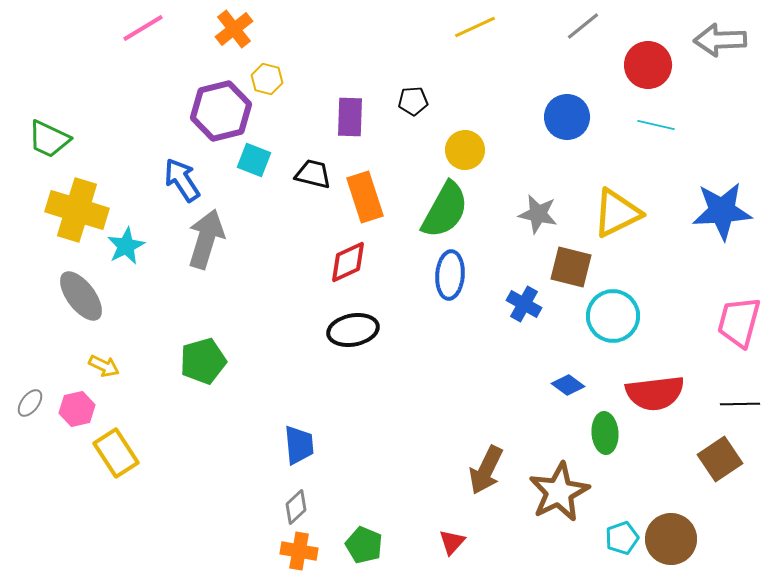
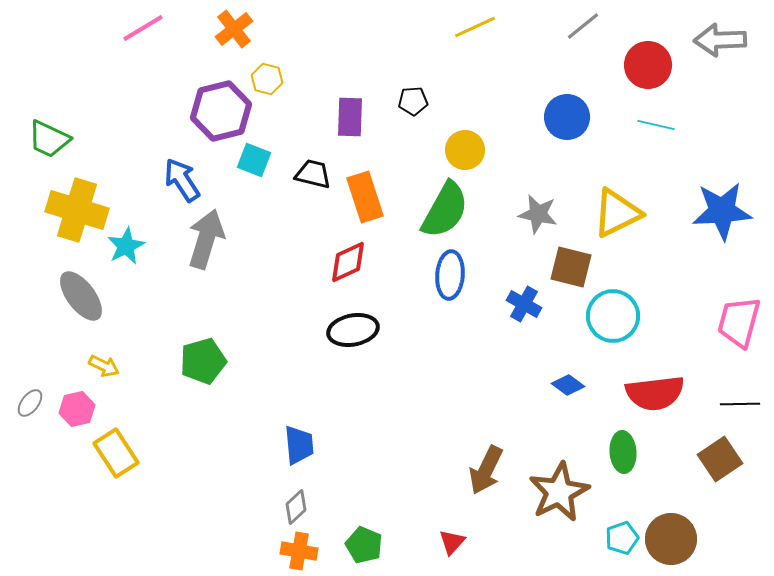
green ellipse at (605, 433): moved 18 px right, 19 px down
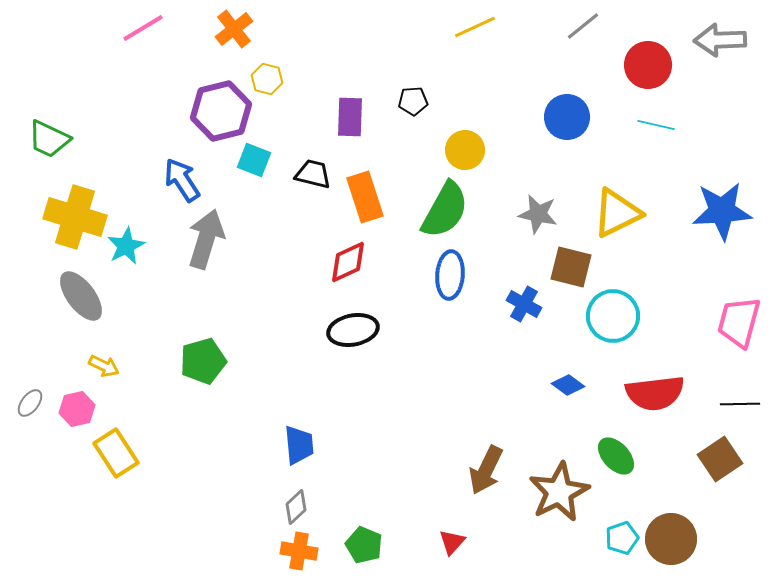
yellow cross at (77, 210): moved 2 px left, 7 px down
green ellipse at (623, 452): moved 7 px left, 4 px down; rotated 39 degrees counterclockwise
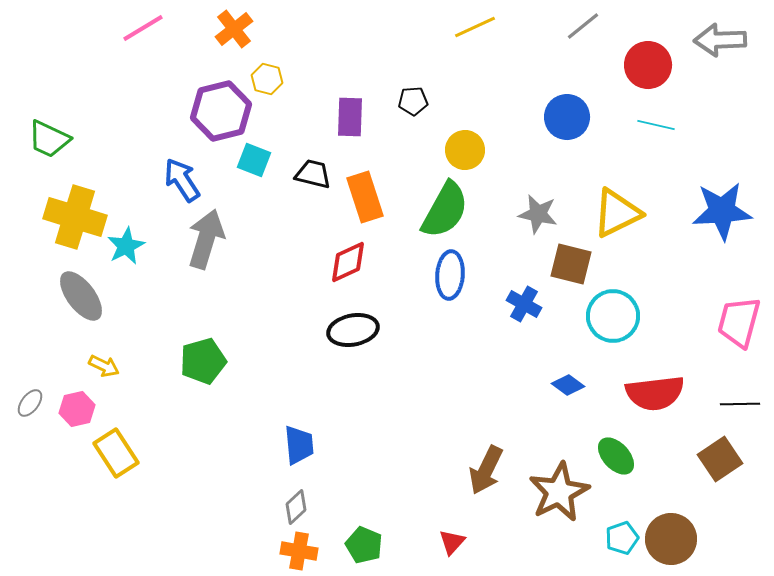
brown square at (571, 267): moved 3 px up
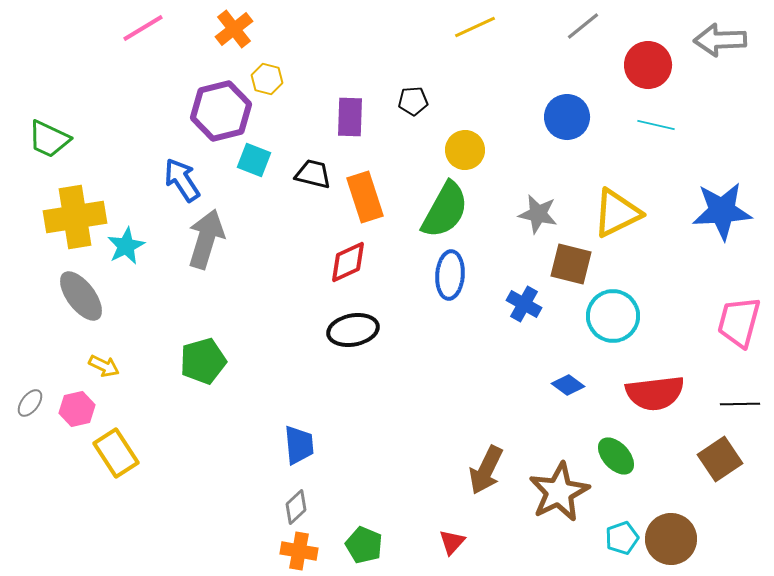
yellow cross at (75, 217): rotated 26 degrees counterclockwise
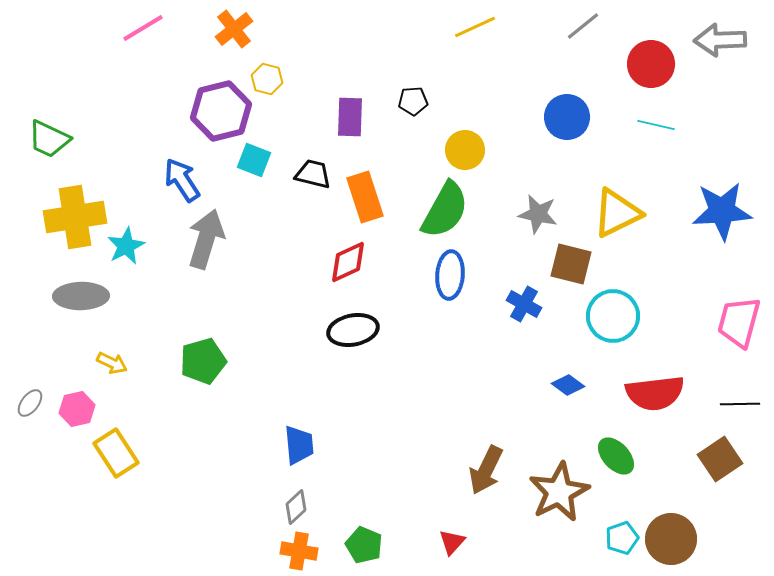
red circle at (648, 65): moved 3 px right, 1 px up
gray ellipse at (81, 296): rotated 54 degrees counterclockwise
yellow arrow at (104, 366): moved 8 px right, 3 px up
